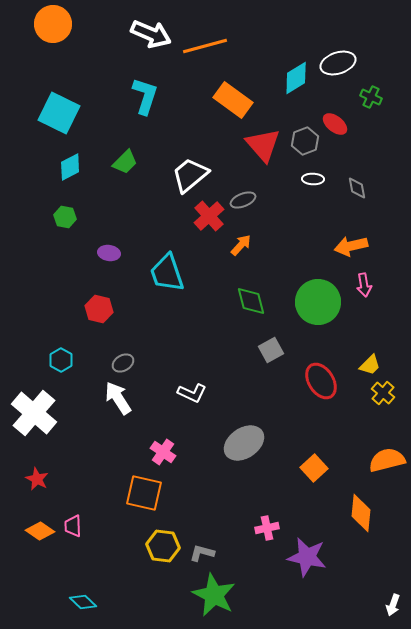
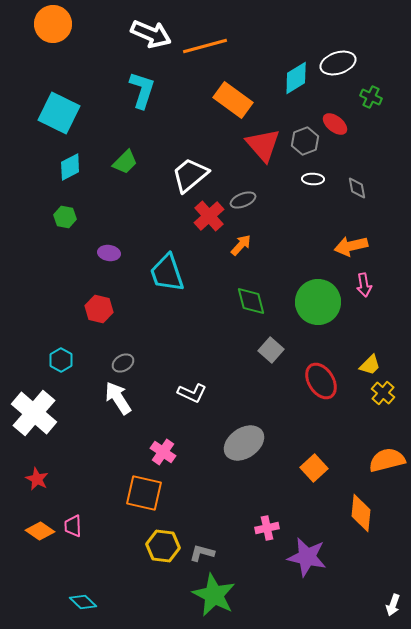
cyan L-shape at (145, 96): moved 3 px left, 6 px up
gray square at (271, 350): rotated 20 degrees counterclockwise
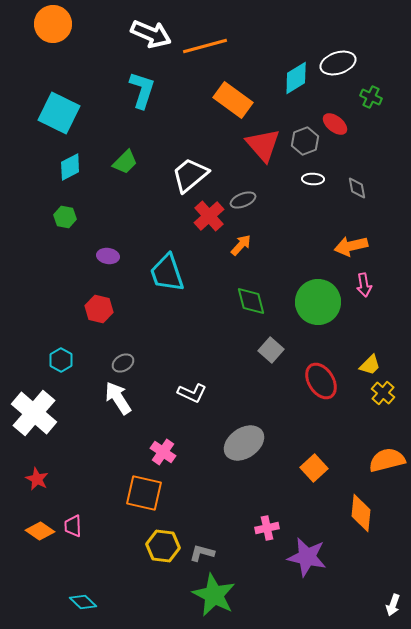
purple ellipse at (109, 253): moved 1 px left, 3 px down
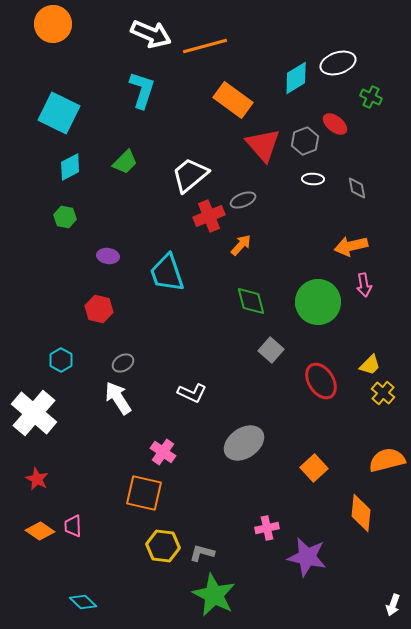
red cross at (209, 216): rotated 20 degrees clockwise
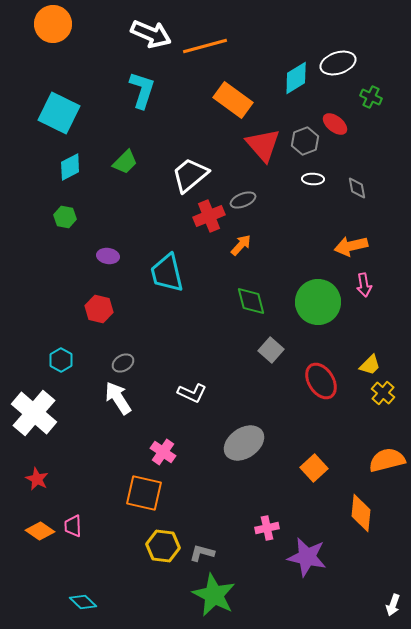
cyan trapezoid at (167, 273): rotated 6 degrees clockwise
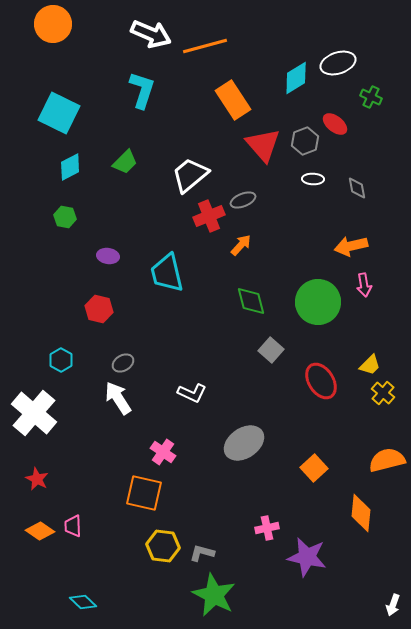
orange rectangle at (233, 100): rotated 21 degrees clockwise
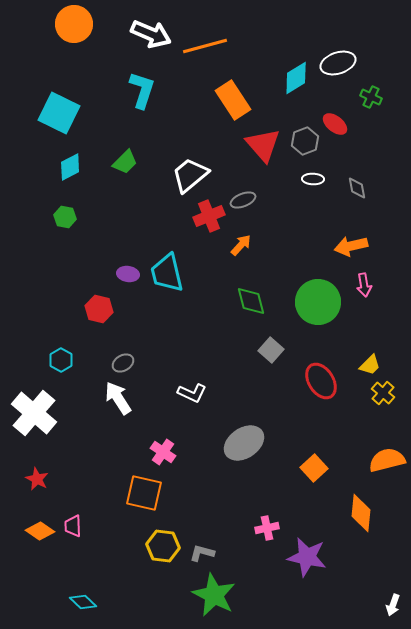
orange circle at (53, 24): moved 21 px right
purple ellipse at (108, 256): moved 20 px right, 18 px down
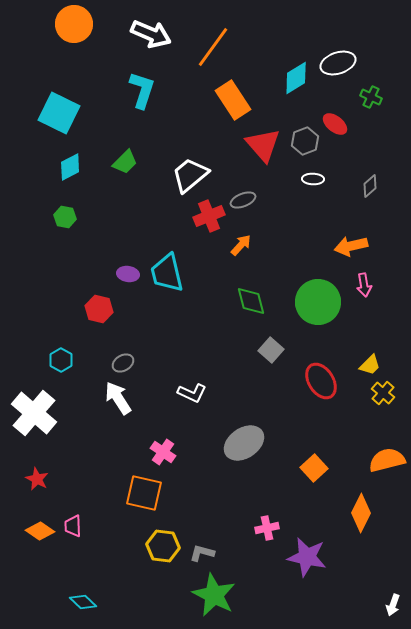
orange line at (205, 46): moved 8 px right, 1 px down; rotated 39 degrees counterclockwise
gray diamond at (357, 188): moved 13 px right, 2 px up; rotated 60 degrees clockwise
orange diamond at (361, 513): rotated 21 degrees clockwise
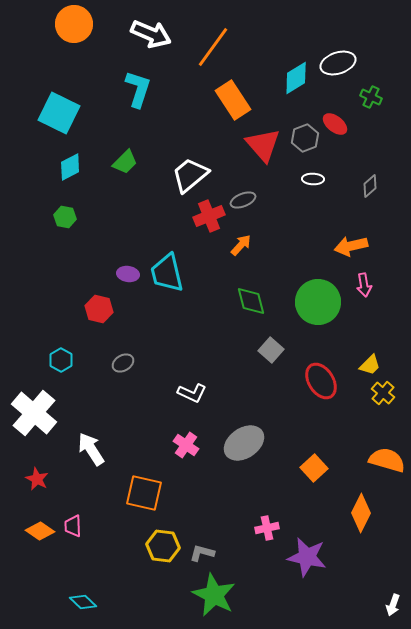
cyan L-shape at (142, 90): moved 4 px left, 1 px up
gray hexagon at (305, 141): moved 3 px up
white arrow at (118, 398): moved 27 px left, 51 px down
pink cross at (163, 452): moved 23 px right, 7 px up
orange semicircle at (387, 460): rotated 30 degrees clockwise
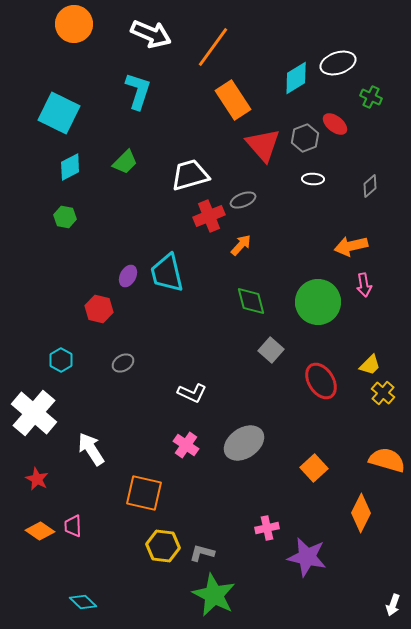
cyan L-shape at (138, 89): moved 2 px down
white trapezoid at (190, 175): rotated 24 degrees clockwise
purple ellipse at (128, 274): moved 2 px down; rotated 70 degrees counterclockwise
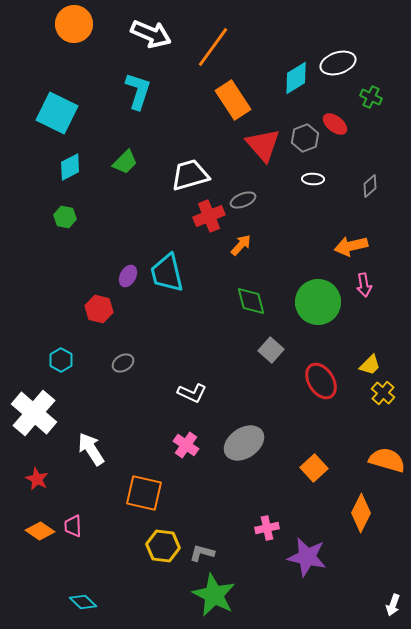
cyan square at (59, 113): moved 2 px left
